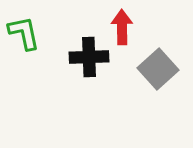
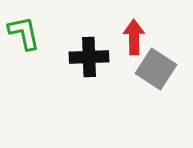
red arrow: moved 12 px right, 10 px down
gray square: moved 2 px left; rotated 15 degrees counterclockwise
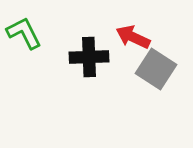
green L-shape: rotated 15 degrees counterclockwise
red arrow: moved 1 px left; rotated 64 degrees counterclockwise
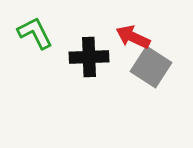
green L-shape: moved 11 px right
gray square: moved 5 px left, 2 px up
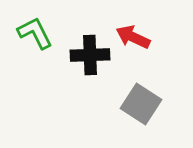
black cross: moved 1 px right, 2 px up
gray square: moved 10 px left, 37 px down
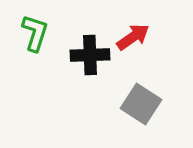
green L-shape: rotated 45 degrees clockwise
red arrow: rotated 120 degrees clockwise
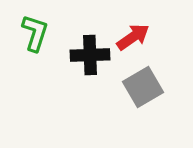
gray square: moved 2 px right, 17 px up; rotated 27 degrees clockwise
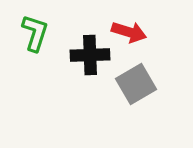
red arrow: moved 4 px left, 5 px up; rotated 52 degrees clockwise
gray square: moved 7 px left, 3 px up
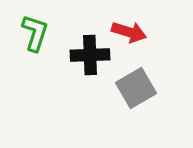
gray square: moved 4 px down
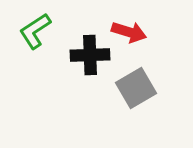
green L-shape: moved 2 px up; rotated 141 degrees counterclockwise
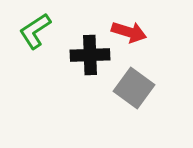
gray square: moved 2 px left; rotated 24 degrees counterclockwise
